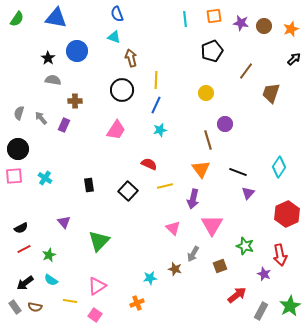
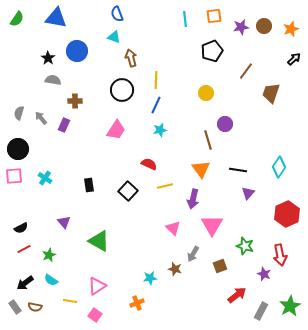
purple star at (241, 23): moved 4 px down; rotated 21 degrees counterclockwise
black line at (238, 172): moved 2 px up; rotated 12 degrees counterclockwise
green triangle at (99, 241): rotated 45 degrees counterclockwise
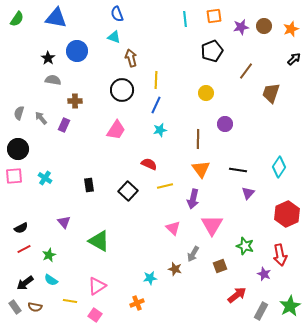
brown line at (208, 140): moved 10 px left, 1 px up; rotated 18 degrees clockwise
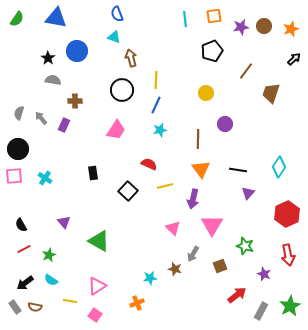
black rectangle at (89, 185): moved 4 px right, 12 px up
black semicircle at (21, 228): moved 3 px up; rotated 88 degrees clockwise
red arrow at (280, 255): moved 8 px right
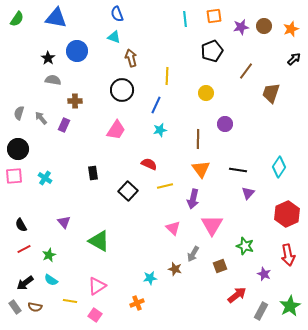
yellow line at (156, 80): moved 11 px right, 4 px up
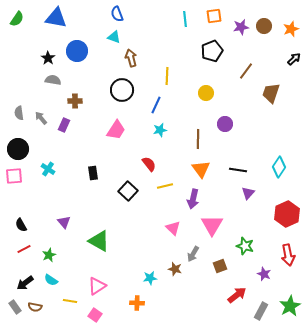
gray semicircle at (19, 113): rotated 24 degrees counterclockwise
red semicircle at (149, 164): rotated 28 degrees clockwise
cyan cross at (45, 178): moved 3 px right, 9 px up
orange cross at (137, 303): rotated 24 degrees clockwise
